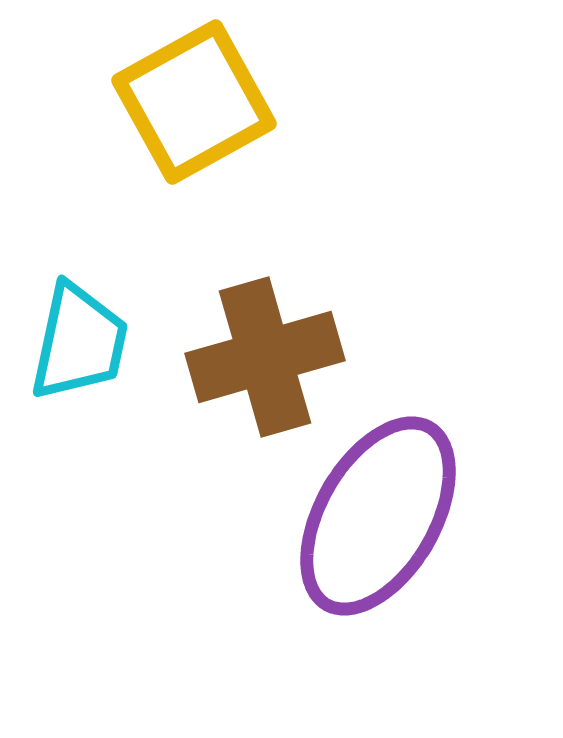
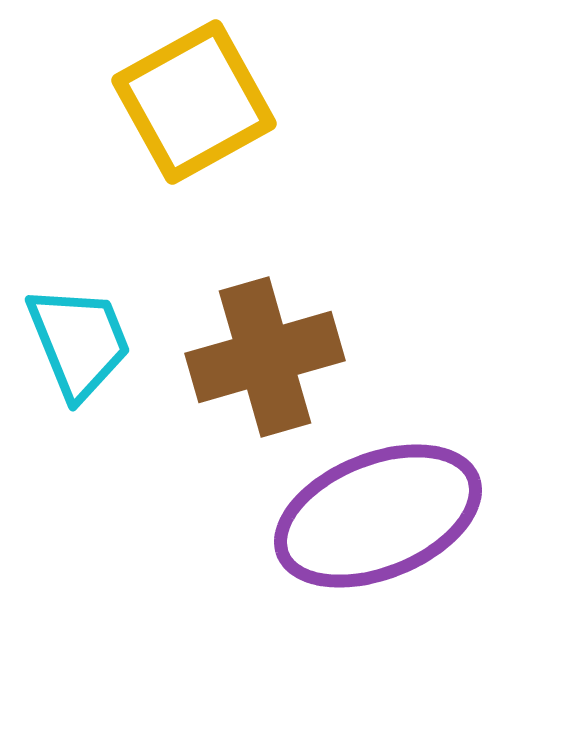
cyan trapezoid: rotated 34 degrees counterclockwise
purple ellipse: rotated 38 degrees clockwise
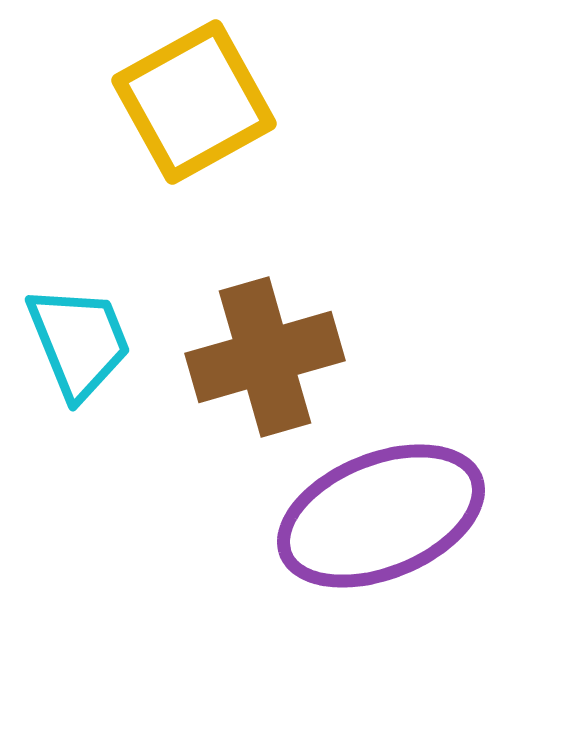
purple ellipse: moved 3 px right
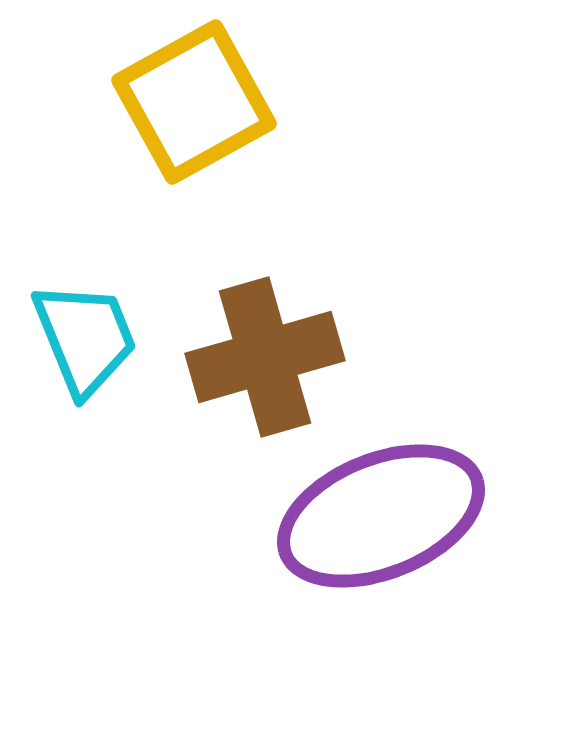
cyan trapezoid: moved 6 px right, 4 px up
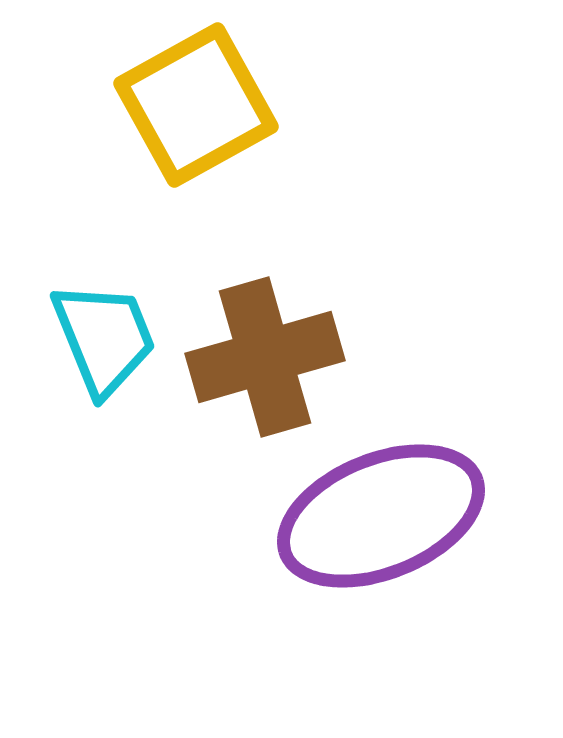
yellow square: moved 2 px right, 3 px down
cyan trapezoid: moved 19 px right
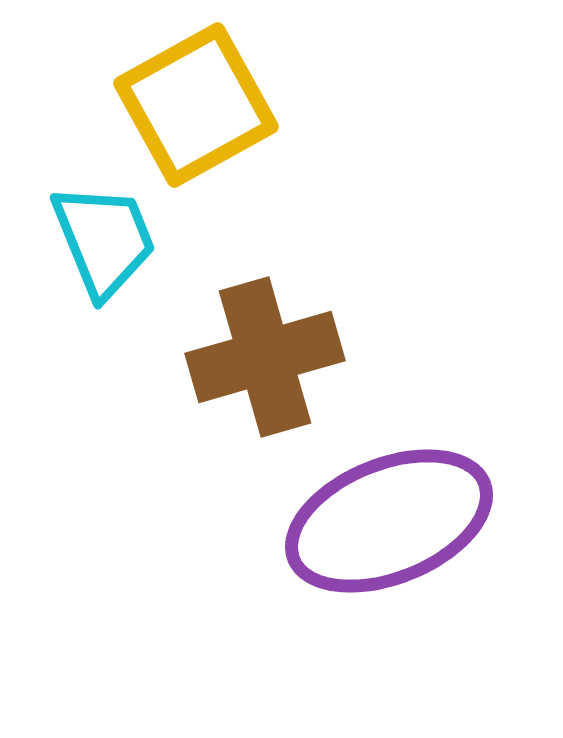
cyan trapezoid: moved 98 px up
purple ellipse: moved 8 px right, 5 px down
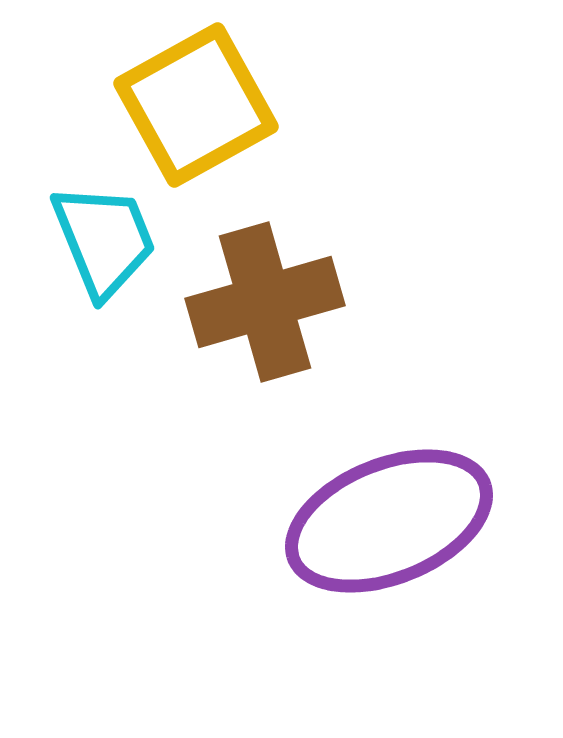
brown cross: moved 55 px up
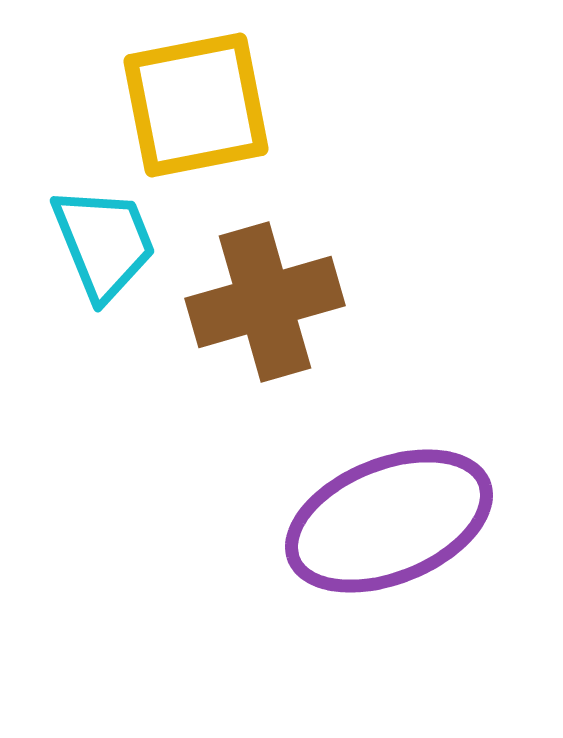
yellow square: rotated 18 degrees clockwise
cyan trapezoid: moved 3 px down
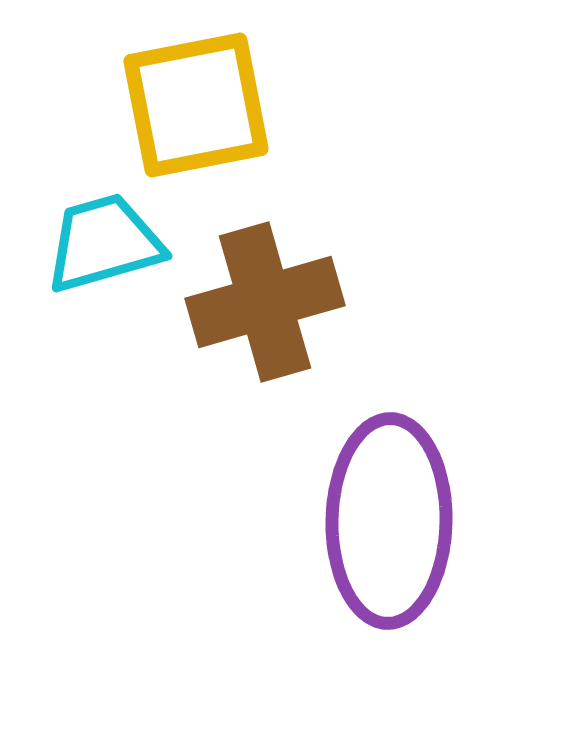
cyan trapezoid: rotated 84 degrees counterclockwise
purple ellipse: rotated 67 degrees counterclockwise
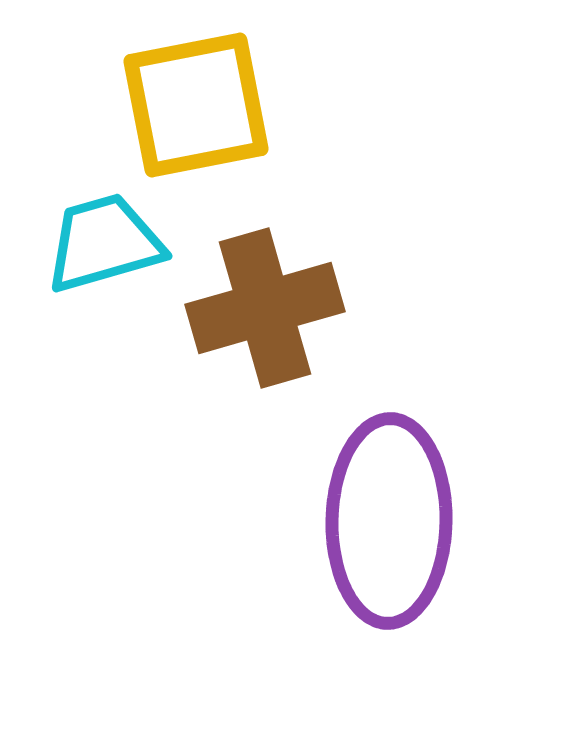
brown cross: moved 6 px down
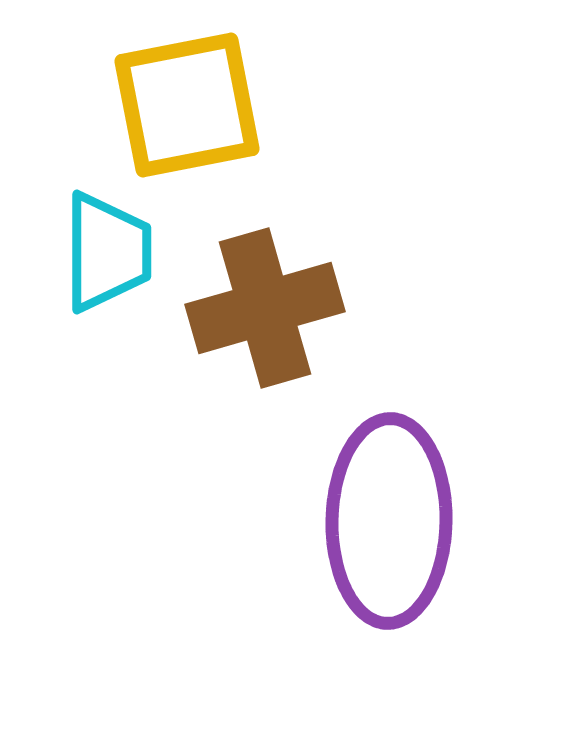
yellow square: moved 9 px left
cyan trapezoid: moved 3 px right, 9 px down; rotated 106 degrees clockwise
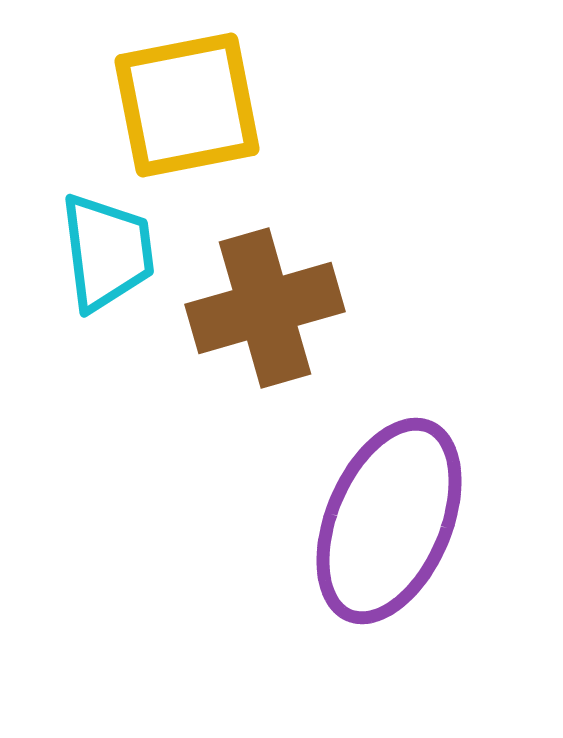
cyan trapezoid: rotated 7 degrees counterclockwise
purple ellipse: rotated 22 degrees clockwise
